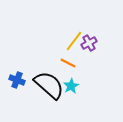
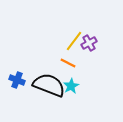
black semicircle: rotated 20 degrees counterclockwise
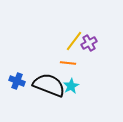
orange line: rotated 21 degrees counterclockwise
blue cross: moved 1 px down
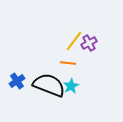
blue cross: rotated 35 degrees clockwise
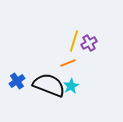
yellow line: rotated 20 degrees counterclockwise
orange line: rotated 28 degrees counterclockwise
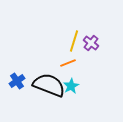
purple cross: moved 2 px right; rotated 21 degrees counterclockwise
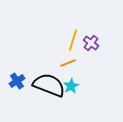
yellow line: moved 1 px left, 1 px up
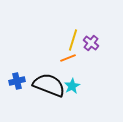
orange line: moved 5 px up
blue cross: rotated 21 degrees clockwise
cyan star: moved 1 px right
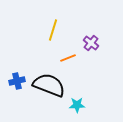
yellow line: moved 20 px left, 10 px up
cyan star: moved 5 px right, 19 px down; rotated 28 degrees clockwise
